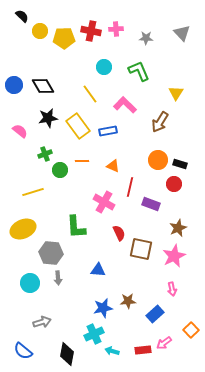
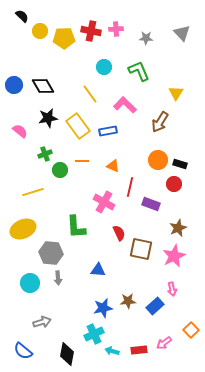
blue rectangle at (155, 314): moved 8 px up
red rectangle at (143, 350): moved 4 px left
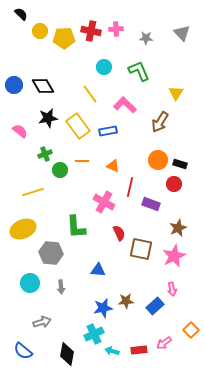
black semicircle at (22, 16): moved 1 px left, 2 px up
gray arrow at (58, 278): moved 3 px right, 9 px down
brown star at (128, 301): moved 2 px left
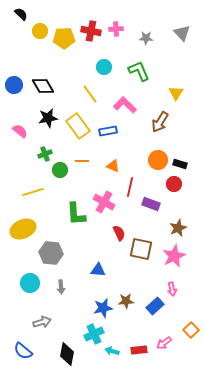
green L-shape at (76, 227): moved 13 px up
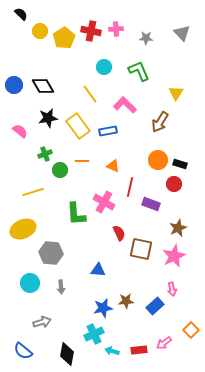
yellow pentagon at (64, 38): rotated 30 degrees counterclockwise
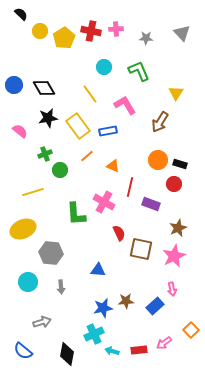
black diamond at (43, 86): moved 1 px right, 2 px down
pink L-shape at (125, 105): rotated 15 degrees clockwise
orange line at (82, 161): moved 5 px right, 5 px up; rotated 40 degrees counterclockwise
cyan circle at (30, 283): moved 2 px left, 1 px up
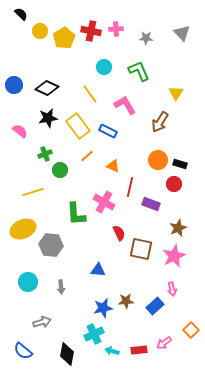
black diamond at (44, 88): moved 3 px right; rotated 35 degrees counterclockwise
blue rectangle at (108, 131): rotated 36 degrees clockwise
gray hexagon at (51, 253): moved 8 px up
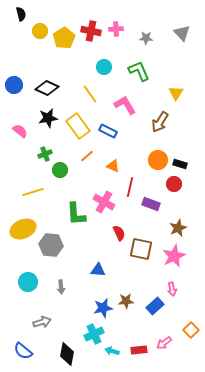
black semicircle at (21, 14): rotated 32 degrees clockwise
